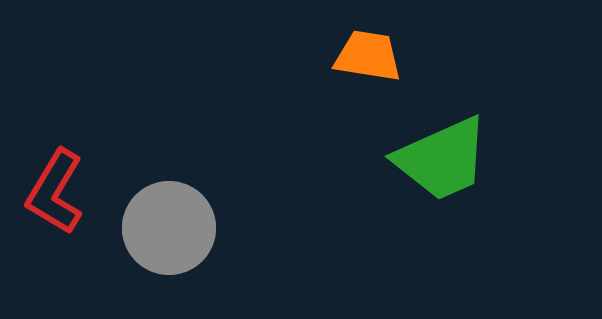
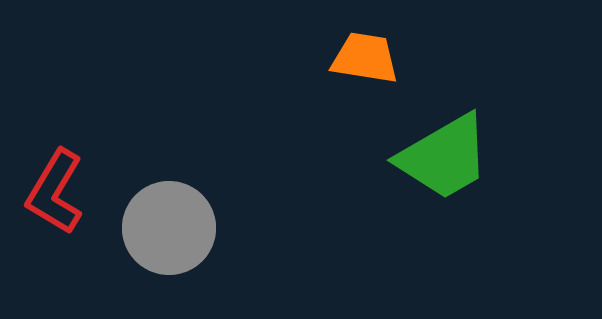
orange trapezoid: moved 3 px left, 2 px down
green trapezoid: moved 2 px right, 2 px up; rotated 6 degrees counterclockwise
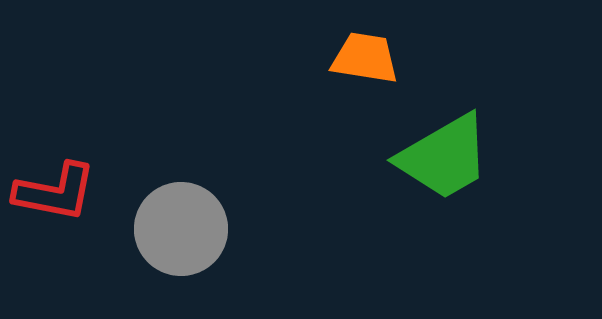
red L-shape: rotated 110 degrees counterclockwise
gray circle: moved 12 px right, 1 px down
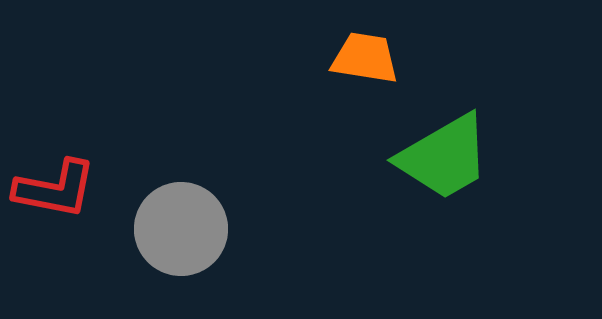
red L-shape: moved 3 px up
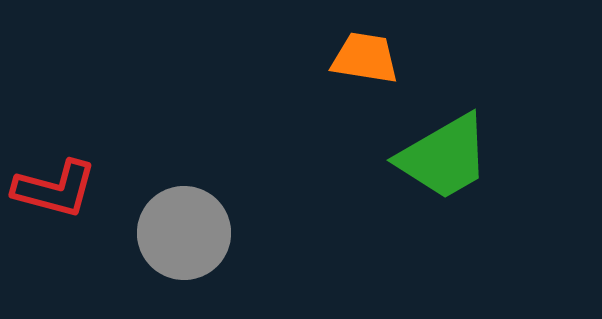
red L-shape: rotated 4 degrees clockwise
gray circle: moved 3 px right, 4 px down
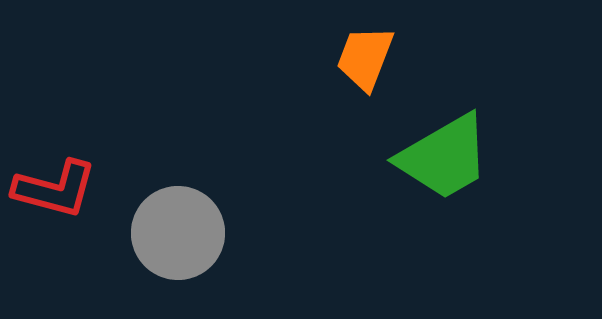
orange trapezoid: rotated 78 degrees counterclockwise
gray circle: moved 6 px left
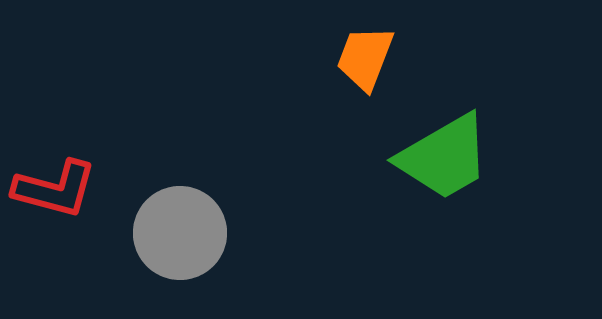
gray circle: moved 2 px right
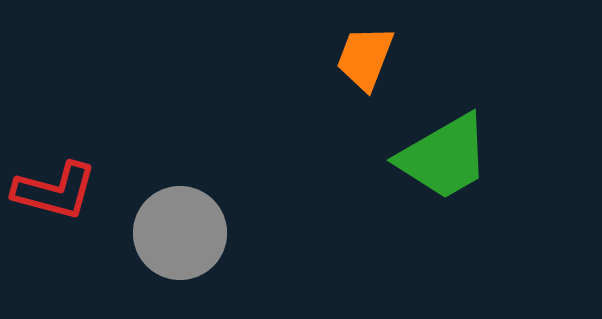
red L-shape: moved 2 px down
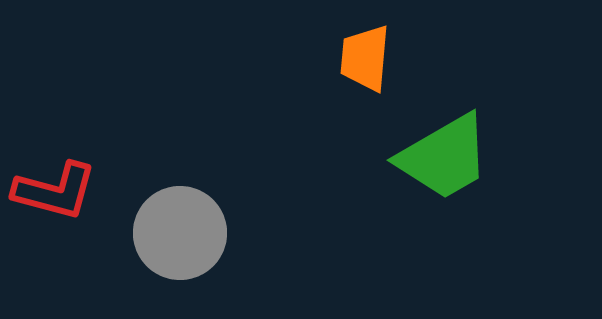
orange trapezoid: rotated 16 degrees counterclockwise
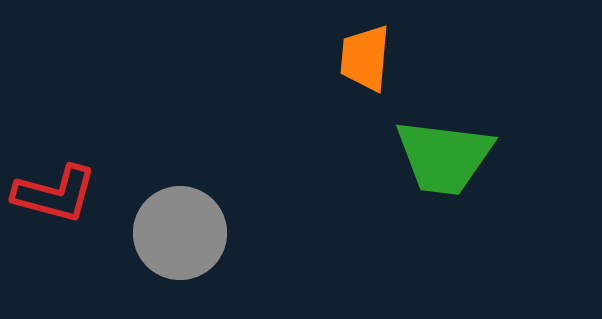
green trapezoid: rotated 37 degrees clockwise
red L-shape: moved 3 px down
